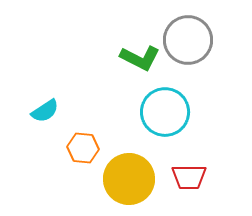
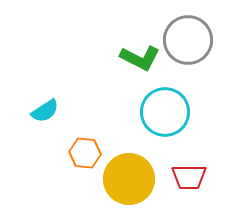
orange hexagon: moved 2 px right, 5 px down
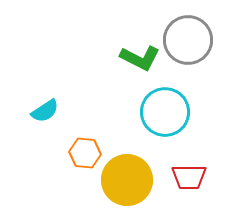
yellow circle: moved 2 px left, 1 px down
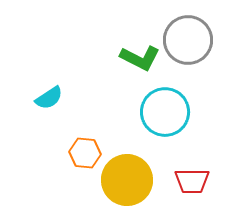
cyan semicircle: moved 4 px right, 13 px up
red trapezoid: moved 3 px right, 4 px down
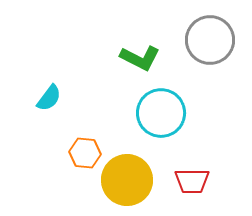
gray circle: moved 22 px right
cyan semicircle: rotated 20 degrees counterclockwise
cyan circle: moved 4 px left, 1 px down
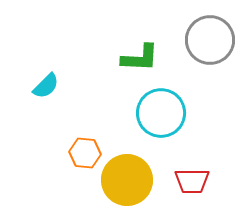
green L-shape: rotated 24 degrees counterclockwise
cyan semicircle: moved 3 px left, 12 px up; rotated 8 degrees clockwise
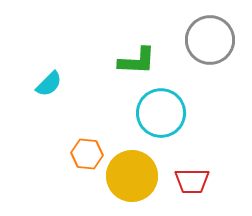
green L-shape: moved 3 px left, 3 px down
cyan semicircle: moved 3 px right, 2 px up
orange hexagon: moved 2 px right, 1 px down
yellow circle: moved 5 px right, 4 px up
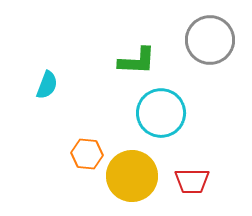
cyan semicircle: moved 2 px left, 1 px down; rotated 24 degrees counterclockwise
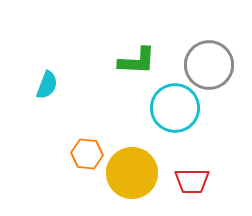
gray circle: moved 1 px left, 25 px down
cyan circle: moved 14 px right, 5 px up
yellow circle: moved 3 px up
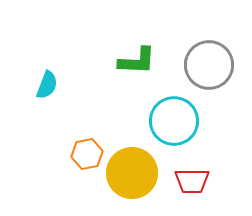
cyan circle: moved 1 px left, 13 px down
orange hexagon: rotated 16 degrees counterclockwise
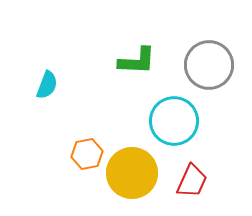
red trapezoid: rotated 66 degrees counterclockwise
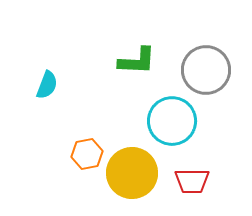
gray circle: moved 3 px left, 5 px down
cyan circle: moved 2 px left
red trapezoid: rotated 66 degrees clockwise
